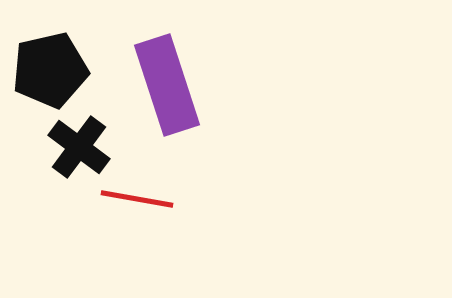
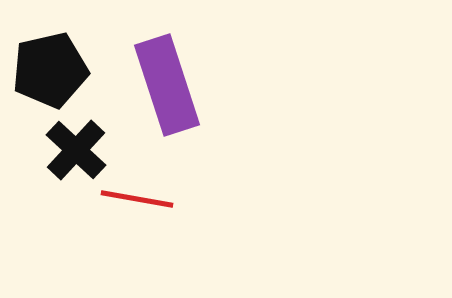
black cross: moved 3 px left, 3 px down; rotated 6 degrees clockwise
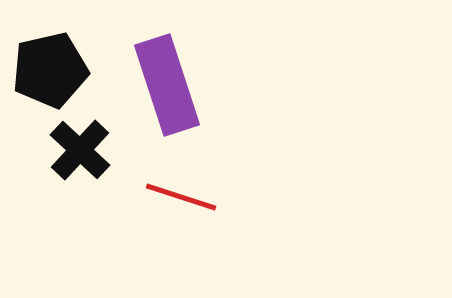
black cross: moved 4 px right
red line: moved 44 px right, 2 px up; rotated 8 degrees clockwise
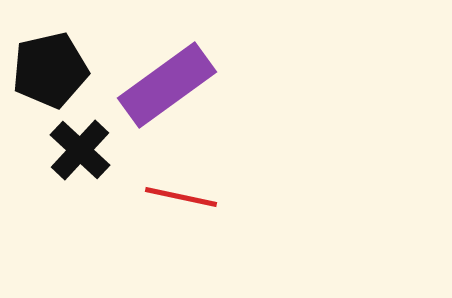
purple rectangle: rotated 72 degrees clockwise
red line: rotated 6 degrees counterclockwise
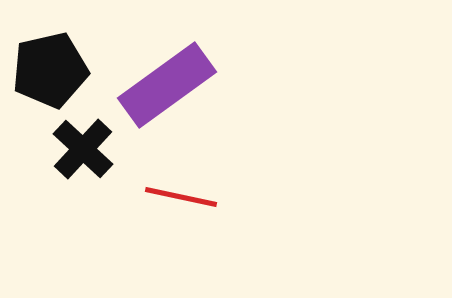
black cross: moved 3 px right, 1 px up
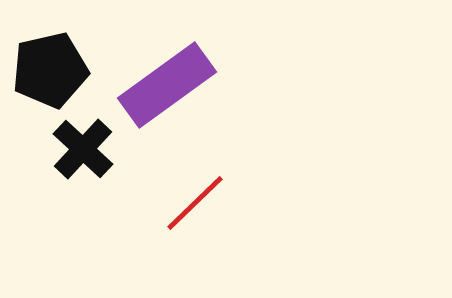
red line: moved 14 px right, 6 px down; rotated 56 degrees counterclockwise
